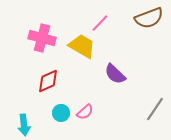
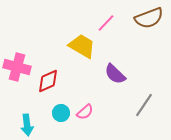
pink line: moved 6 px right
pink cross: moved 25 px left, 29 px down
gray line: moved 11 px left, 4 px up
cyan arrow: moved 3 px right
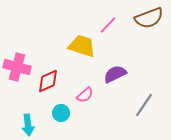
pink line: moved 2 px right, 2 px down
yellow trapezoid: rotated 12 degrees counterclockwise
purple semicircle: rotated 110 degrees clockwise
pink semicircle: moved 17 px up
cyan arrow: moved 1 px right
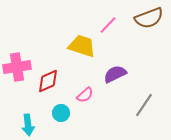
pink cross: rotated 24 degrees counterclockwise
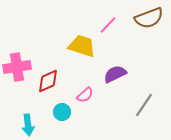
cyan circle: moved 1 px right, 1 px up
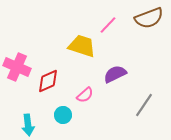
pink cross: rotated 32 degrees clockwise
cyan circle: moved 1 px right, 3 px down
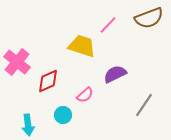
pink cross: moved 5 px up; rotated 16 degrees clockwise
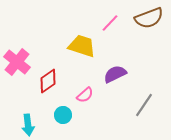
pink line: moved 2 px right, 2 px up
red diamond: rotated 10 degrees counterclockwise
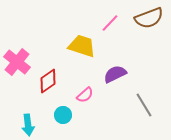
gray line: rotated 65 degrees counterclockwise
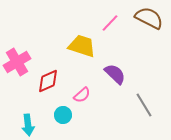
brown semicircle: rotated 132 degrees counterclockwise
pink cross: rotated 20 degrees clockwise
purple semicircle: rotated 70 degrees clockwise
red diamond: rotated 10 degrees clockwise
pink semicircle: moved 3 px left
